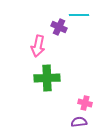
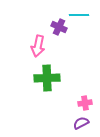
pink cross: rotated 24 degrees counterclockwise
purple semicircle: moved 2 px right, 1 px down; rotated 21 degrees counterclockwise
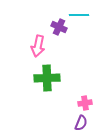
purple semicircle: rotated 140 degrees clockwise
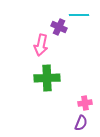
pink arrow: moved 3 px right, 1 px up
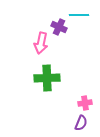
pink arrow: moved 2 px up
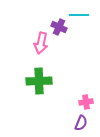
green cross: moved 8 px left, 3 px down
pink cross: moved 1 px right, 1 px up
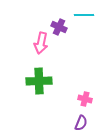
cyan line: moved 5 px right
pink cross: moved 1 px left, 3 px up; rotated 24 degrees clockwise
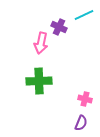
cyan line: rotated 24 degrees counterclockwise
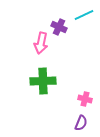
green cross: moved 4 px right
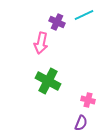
purple cross: moved 2 px left, 5 px up
green cross: moved 5 px right; rotated 30 degrees clockwise
pink cross: moved 3 px right, 1 px down
